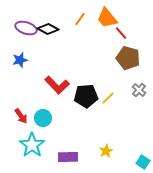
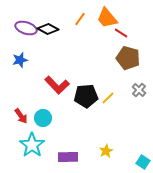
red line: rotated 16 degrees counterclockwise
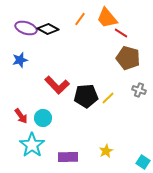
gray cross: rotated 24 degrees counterclockwise
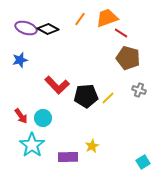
orange trapezoid: rotated 110 degrees clockwise
yellow star: moved 14 px left, 5 px up
cyan square: rotated 24 degrees clockwise
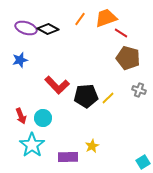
orange trapezoid: moved 1 px left
red arrow: rotated 14 degrees clockwise
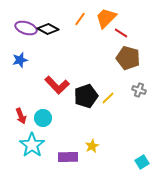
orange trapezoid: rotated 25 degrees counterclockwise
black pentagon: rotated 15 degrees counterclockwise
cyan square: moved 1 px left
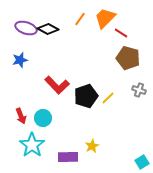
orange trapezoid: moved 1 px left
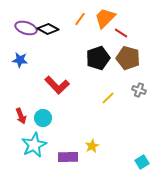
blue star: rotated 21 degrees clockwise
black pentagon: moved 12 px right, 38 px up
cyan star: moved 2 px right; rotated 10 degrees clockwise
